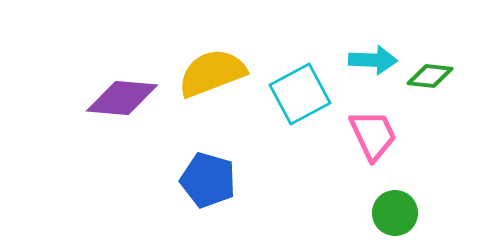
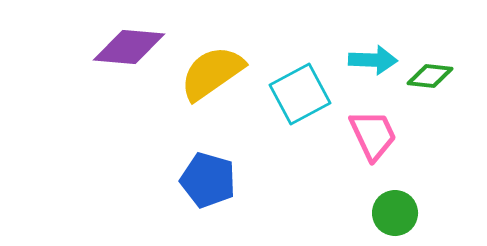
yellow semicircle: rotated 14 degrees counterclockwise
purple diamond: moved 7 px right, 51 px up
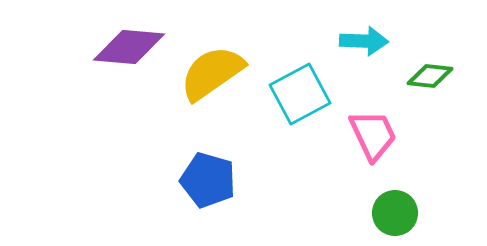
cyan arrow: moved 9 px left, 19 px up
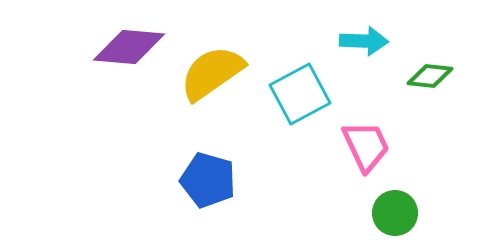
pink trapezoid: moved 7 px left, 11 px down
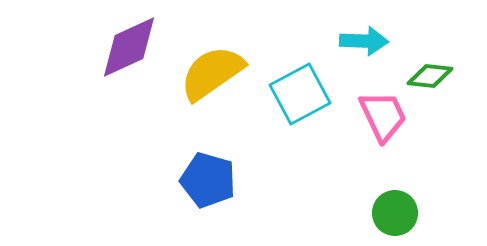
purple diamond: rotated 30 degrees counterclockwise
pink trapezoid: moved 17 px right, 30 px up
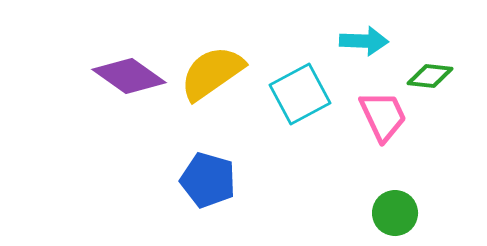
purple diamond: moved 29 px down; rotated 60 degrees clockwise
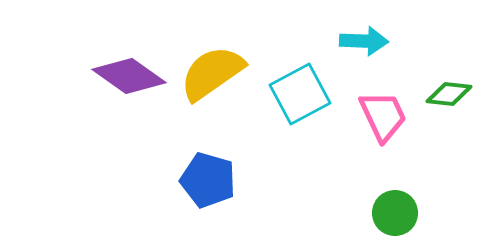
green diamond: moved 19 px right, 18 px down
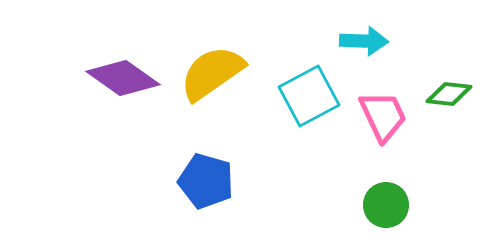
purple diamond: moved 6 px left, 2 px down
cyan square: moved 9 px right, 2 px down
blue pentagon: moved 2 px left, 1 px down
green circle: moved 9 px left, 8 px up
